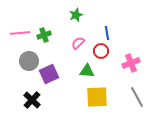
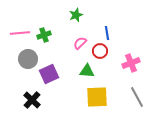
pink semicircle: moved 2 px right
red circle: moved 1 px left
gray circle: moved 1 px left, 2 px up
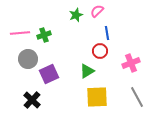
pink semicircle: moved 17 px right, 32 px up
green triangle: rotated 35 degrees counterclockwise
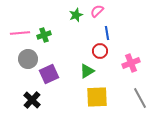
gray line: moved 3 px right, 1 px down
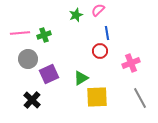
pink semicircle: moved 1 px right, 1 px up
green triangle: moved 6 px left, 7 px down
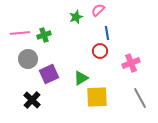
green star: moved 2 px down
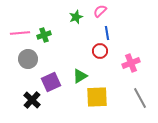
pink semicircle: moved 2 px right, 1 px down
purple square: moved 2 px right, 8 px down
green triangle: moved 1 px left, 2 px up
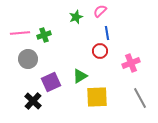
black cross: moved 1 px right, 1 px down
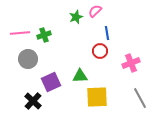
pink semicircle: moved 5 px left
green triangle: rotated 28 degrees clockwise
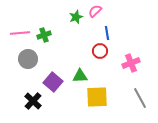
purple square: moved 2 px right; rotated 24 degrees counterclockwise
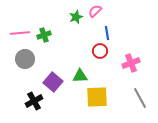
gray circle: moved 3 px left
black cross: moved 1 px right; rotated 18 degrees clockwise
